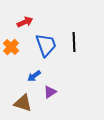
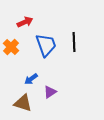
blue arrow: moved 3 px left, 3 px down
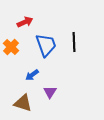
blue arrow: moved 1 px right, 4 px up
purple triangle: rotated 24 degrees counterclockwise
